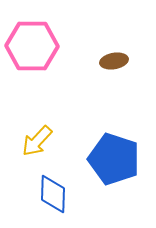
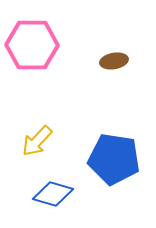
pink hexagon: moved 1 px up
blue pentagon: rotated 9 degrees counterclockwise
blue diamond: rotated 75 degrees counterclockwise
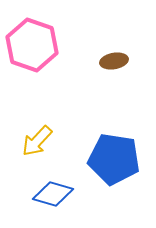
pink hexagon: rotated 18 degrees clockwise
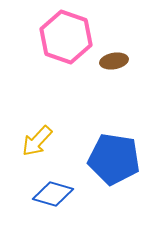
pink hexagon: moved 34 px right, 8 px up
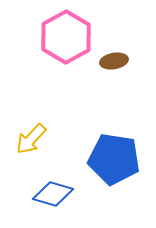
pink hexagon: rotated 12 degrees clockwise
yellow arrow: moved 6 px left, 2 px up
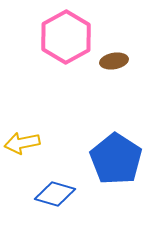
yellow arrow: moved 9 px left, 4 px down; rotated 36 degrees clockwise
blue pentagon: moved 2 px right; rotated 24 degrees clockwise
blue diamond: moved 2 px right
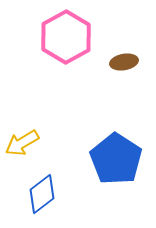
brown ellipse: moved 10 px right, 1 px down
yellow arrow: rotated 20 degrees counterclockwise
blue diamond: moved 13 px left; rotated 54 degrees counterclockwise
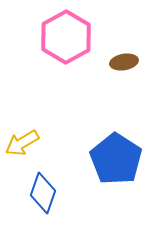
blue diamond: moved 1 px right, 1 px up; rotated 33 degrees counterclockwise
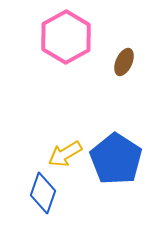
brown ellipse: rotated 56 degrees counterclockwise
yellow arrow: moved 43 px right, 11 px down
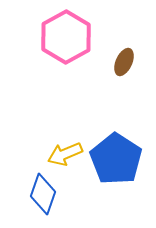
yellow arrow: rotated 8 degrees clockwise
blue diamond: moved 1 px down
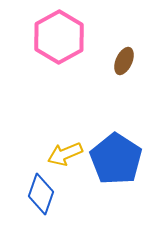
pink hexagon: moved 7 px left
brown ellipse: moved 1 px up
blue diamond: moved 2 px left
